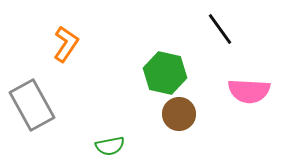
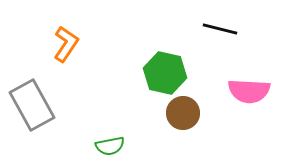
black line: rotated 40 degrees counterclockwise
brown circle: moved 4 px right, 1 px up
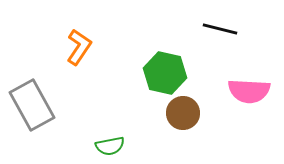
orange L-shape: moved 13 px right, 3 px down
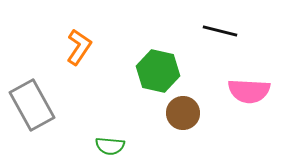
black line: moved 2 px down
green hexagon: moved 7 px left, 2 px up
green semicircle: rotated 16 degrees clockwise
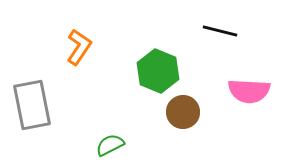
green hexagon: rotated 9 degrees clockwise
gray rectangle: rotated 18 degrees clockwise
brown circle: moved 1 px up
green semicircle: moved 1 px up; rotated 148 degrees clockwise
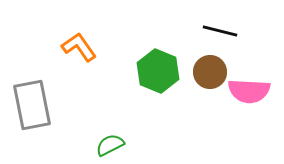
orange L-shape: rotated 69 degrees counterclockwise
brown circle: moved 27 px right, 40 px up
